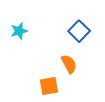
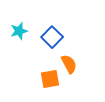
blue square: moved 27 px left, 6 px down
orange square: moved 1 px right, 7 px up
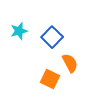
orange semicircle: moved 1 px right, 1 px up
orange square: rotated 36 degrees clockwise
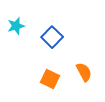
cyan star: moved 3 px left, 5 px up
orange semicircle: moved 14 px right, 9 px down
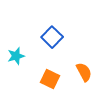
cyan star: moved 30 px down
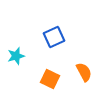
blue square: moved 2 px right; rotated 20 degrees clockwise
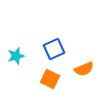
blue square: moved 12 px down
orange semicircle: moved 3 px up; rotated 96 degrees clockwise
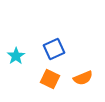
cyan star: rotated 18 degrees counterclockwise
orange semicircle: moved 1 px left, 9 px down
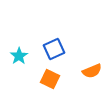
cyan star: moved 3 px right
orange semicircle: moved 9 px right, 7 px up
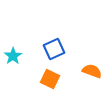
cyan star: moved 6 px left
orange semicircle: rotated 138 degrees counterclockwise
